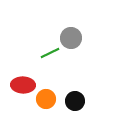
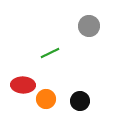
gray circle: moved 18 px right, 12 px up
black circle: moved 5 px right
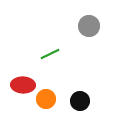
green line: moved 1 px down
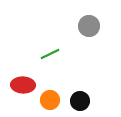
orange circle: moved 4 px right, 1 px down
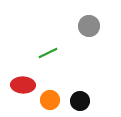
green line: moved 2 px left, 1 px up
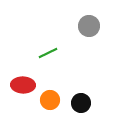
black circle: moved 1 px right, 2 px down
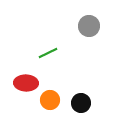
red ellipse: moved 3 px right, 2 px up
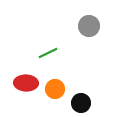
orange circle: moved 5 px right, 11 px up
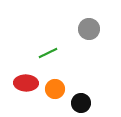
gray circle: moved 3 px down
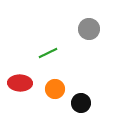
red ellipse: moved 6 px left
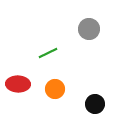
red ellipse: moved 2 px left, 1 px down
black circle: moved 14 px right, 1 px down
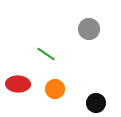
green line: moved 2 px left, 1 px down; rotated 60 degrees clockwise
black circle: moved 1 px right, 1 px up
